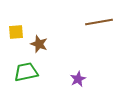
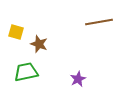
yellow square: rotated 21 degrees clockwise
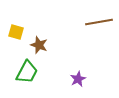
brown star: moved 1 px down
green trapezoid: moved 1 px right; rotated 130 degrees clockwise
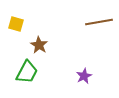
yellow square: moved 8 px up
brown star: rotated 12 degrees clockwise
purple star: moved 6 px right, 3 px up
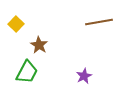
yellow square: rotated 28 degrees clockwise
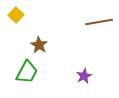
yellow square: moved 9 px up
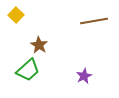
brown line: moved 5 px left, 1 px up
green trapezoid: moved 1 px right, 2 px up; rotated 20 degrees clockwise
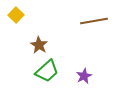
green trapezoid: moved 19 px right, 1 px down
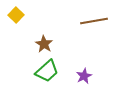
brown star: moved 5 px right, 1 px up
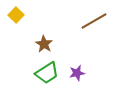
brown line: rotated 20 degrees counterclockwise
green trapezoid: moved 2 px down; rotated 10 degrees clockwise
purple star: moved 7 px left, 3 px up; rotated 14 degrees clockwise
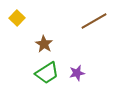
yellow square: moved 1 px right, 3 px down
